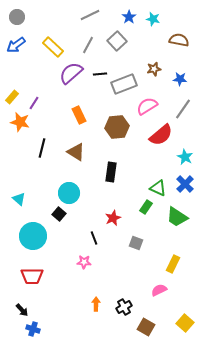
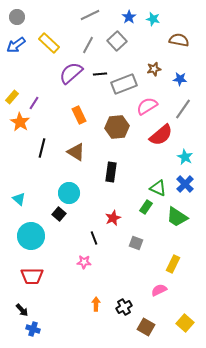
yellow rectangle at (53, 47): moved 4 px left, 4 px up
orange star at (20, 122): rotated 18 degrees clockwise
cyan circle at (33, 236): moved 2 px left
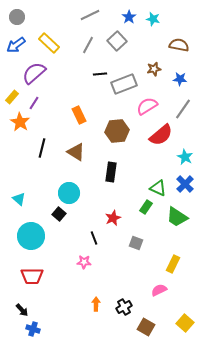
brown semicircle at (179, 40): moved 5 px down
purple semicircle at (71, 73): moved 37 px left
brown hexagon at (117, 127): moved 4 px down
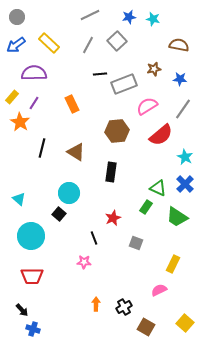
blue star at (129, 17): rotated 24 degrees clockwise
purple semicircle at (34, 73): rotated 40 degrees clockwise
orange rectangle at (79, 115): moved 7 px left, 11 px up
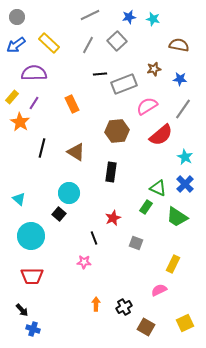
yellow square at (185, 323): rotated 24 degrees clockwise
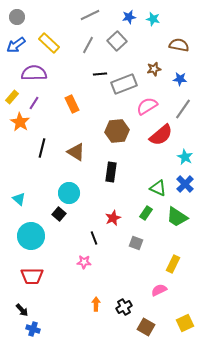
green rectangle at (146, 207): moved 6 px down
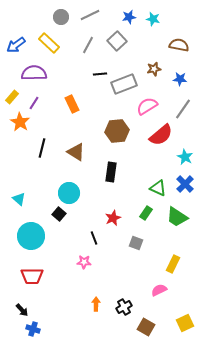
gray circle at (17, 17): moved 44 px right
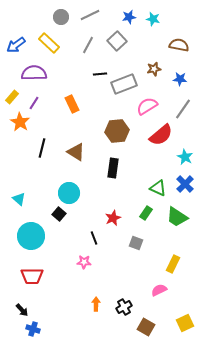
black rectangle at (111, 172): moved 2 px right, 4 px up
